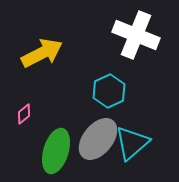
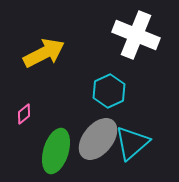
yellow arrow: moved 2 px right
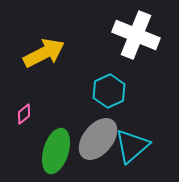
cyan triangle: moved 3 px down
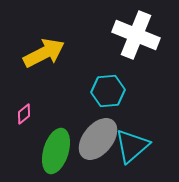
cyan hexagon: moved 1 px left; rotated 20 degrees clockwise
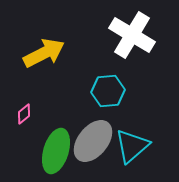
white cross: moved 4 px left; rotated 9 degrees clockwise
gray ellipse: moved 5 px left, 2 px down
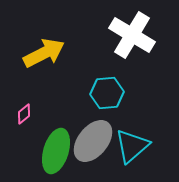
cyan hexagon: moved 1 px left, 2 px down
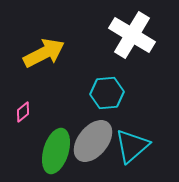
pink diamond: moved 1 px left, 2 px up
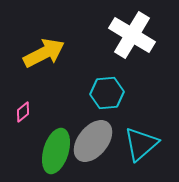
cyan triangle: moved 9 px right, 2 px up
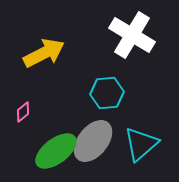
green ellipse: rotated 36 degrees clockwise
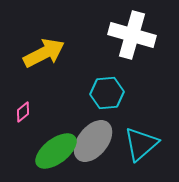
white cross: rotated 15 degrees counterclockwise
